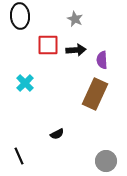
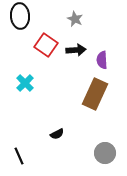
red square: moved 2 px left; rotated 35 degrees clockwise
gray circle: moved 1 px left, 8 px up
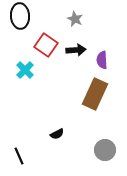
cyan cross: moved 13 px up
gray circle: moved 3 px up
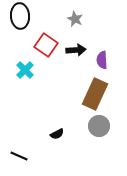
gray circle: moved 6 px left, 24 px up
black line: rotated 42 degrees counterclockwise
